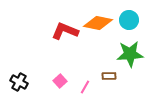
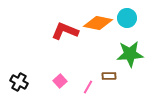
cyan circle: moved 2 px left, 2 px up
pink line: moved 3 px right
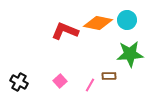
cyan circle: moved 2 px down
pink line: moved 2 px right, 2 px up
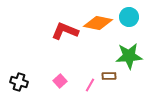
cyan circle: moved 2 px right, 3 px up
green star: moved 1 px left, 2 px down
black cross: rotated 12 degrees counterclockwise
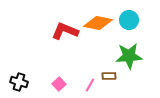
cyan circle: moved 3 px down
pink square: moved 1 px left, 3 px down
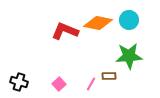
pink line: moved 1 px right, 1 px up
